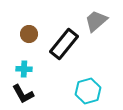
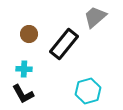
gray trapezoid: moved 1 px left, 4 px up
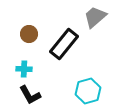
black L-shape: moved 7 px right, 1 px down
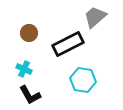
brown circle: moved 1 px up
black rectangle: moved 4 px right; rotated 24 degrees clockwise
cyan cross: rotated 21 degrees clockwise
cyan hexagon: moved 5 px left, 11 px up; rotated 25 degrees clockwise
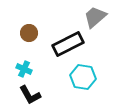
cyan hexagon: moved 3 px up
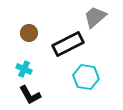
cyan hexagon: moved 3 px right
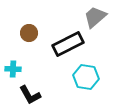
cyan cross: moved 11 px left; rotated 21 degrees counterclockwise
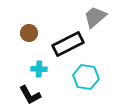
cyan cross: moved 26 px right
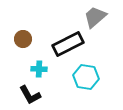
brown circle: moved 6 px left, 6 px down
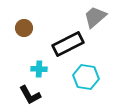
brown circle: moved 1 px right, 11 px up
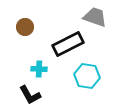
gray trapezoid: rotated 60 degrees clockwise
brown circle: moved 1 px right, 1 px up
cyan hexagon: moved 1 px right, 1 px up
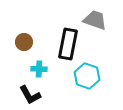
gray trapezoid: moved 3 px down
brown circle: moved 1 px left, 15 px down
black rectangle: rotated 52 degrees counterclockwise
cyan hexagon: rotated 10 degrees clockwise
